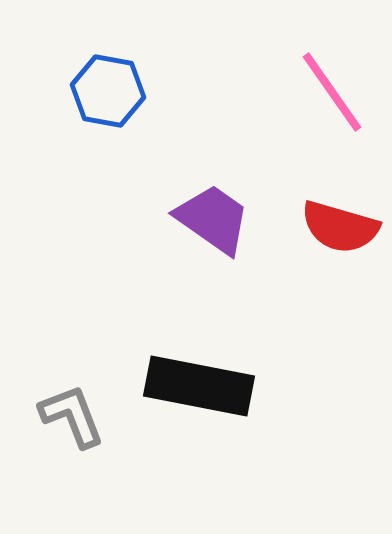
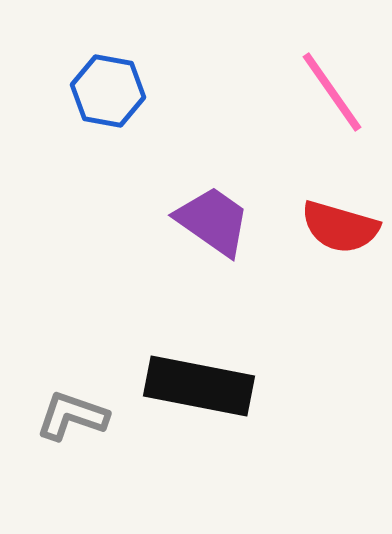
purple trapezoid: moved 2 px down
gray L-shape: rotated 50 degrees counterclockwise
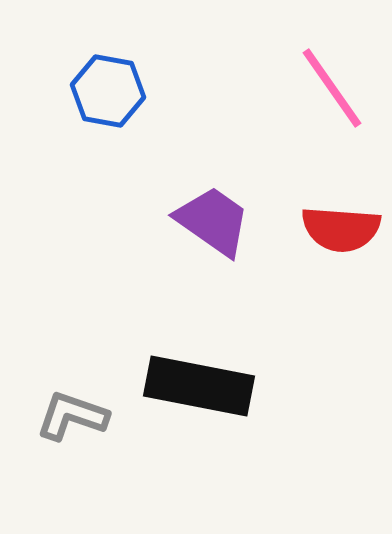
pink line: moved 4 px up
red semicircle: moved 1 px right, 2 px down; rotated 12 degrees counterclockwise
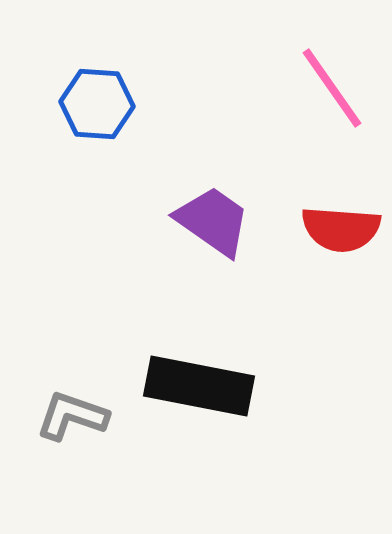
blue hexagon: moved 11 px left, 13 px down; rotated 6 degrees counterclockwise
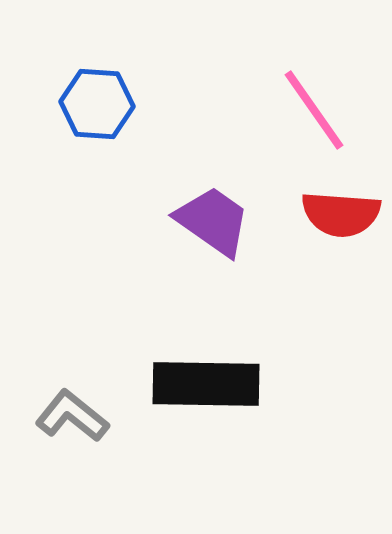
pink line: moved 18 px left, 22 px down
red semicircle: moved 15 px up
black rectangle: moved 7 px right, 2 px up; rotated 10 degrees counterclockwise
gray L-shape: rotated 20 degrees clockwise
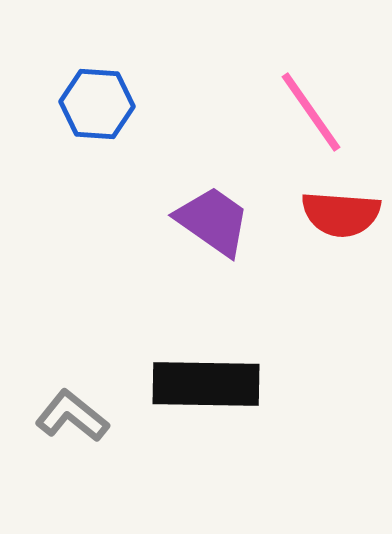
pink line: moved 3 px left, 2 px down
